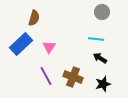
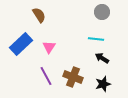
brown semicircle: moved 5 px right, 3 px up; rotated 49 degrees counterclockwise
black arrow: moved 2 px right
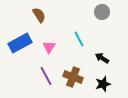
cyan line: moved 17 px left; rotated 56 degrees clockwise
blue rectangle: moved 1 px left, 1 px up; rotated 15 degrees clockwise
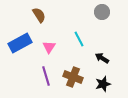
purple line: rotated 12 degrees clockwise
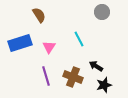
blue rectangle: rotated 10 degrees clockwise
black arrow: moved 6 px left, 8 px down
black star: moved 1 px right, 1 px down
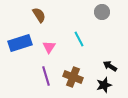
black arrow: moved 14 px right
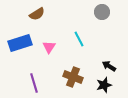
brown semicircle: moved 2 px left, 1 px up; rotated 91 degrees clockwise
black arrow: moved 1 px left
purple line: moved 12 px left, 7 px down
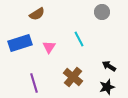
brown cross: rotated 18 degrees clockwise
black star: moved 3 px right, 2 px down
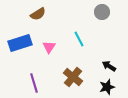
brown semicircle: moved 1 px right
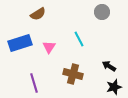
brown cross: moved 3 px up; rotated 24 degrees counterclockwise
black star: moved 7 px right
